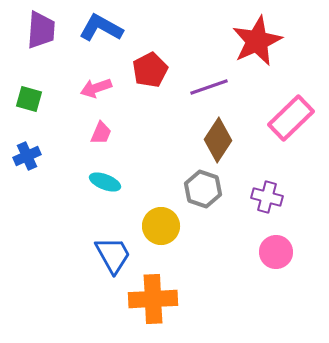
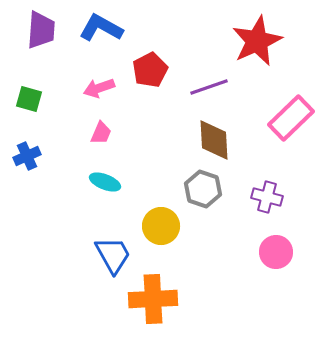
pink arrow: moved 3 px right
brown diamond: moved 4 px left; rotated 36 degrees counterclockwise
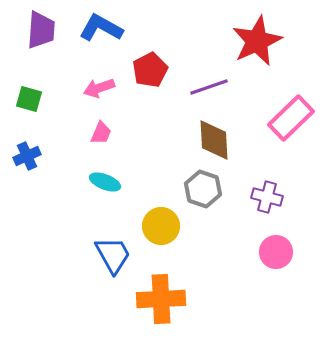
orange cross: moved 8 px right
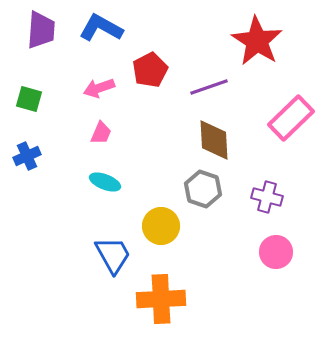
red star: rotated 15 degrees counterclockwise
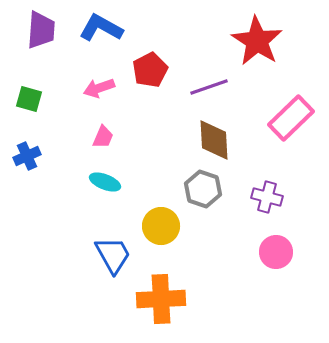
pink trapezoid: moved 2 px right, 4 px down
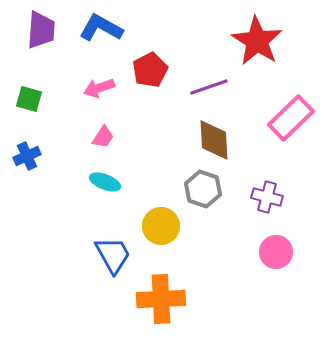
pink trapezoid: rotated 10 degrees clockwise
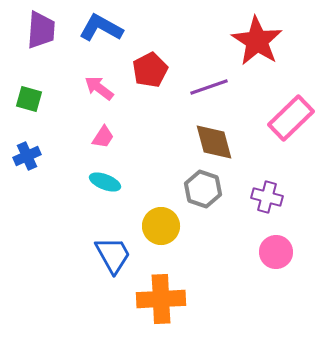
pink arrow: rotated 56 degrees clockwise
brown diamond: moved 2 px down; rotated 12 degrees counterclockwise
